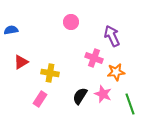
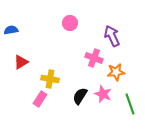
pink circle: moved 1 px left, 1 px down
yellow cross: moved 6 px down
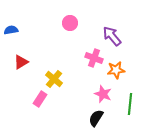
purple arrow: rotated 15 degrees counterclockwise
orange star: moved 2 px up
yellow cross: moved 4 px right; rotated 30 degrees clockwise
black semicircle: moved 16 px right, 22 px down
green line: rotated 25 degrees clockwise
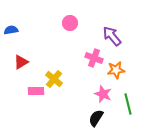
pink rectangle: moved 4 px left, 8 px up; rotated 56 degrees clockwise
green line: moved 2 px left; rotated 20 degrees counterclockwise
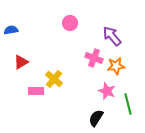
orange star: moved 4 px up
pink star: moved 4 px right, 3 px up
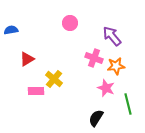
red triangle: moved 6 px right, 3 px up
pink star: moved 1 px left, 3 px up
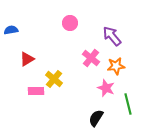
pink cross: moved 3 px left; rotated 18 degrees clockwise
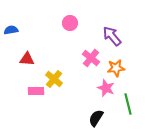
red triangle: rotated 35 degrees clockwise
orange star: moved 2 px down
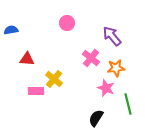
pink circle: moved 3 px left
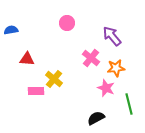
green line: moved 1 px right
black semicircle: rotated 30 degrees clockwise
